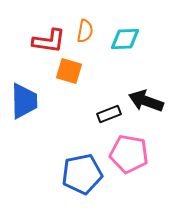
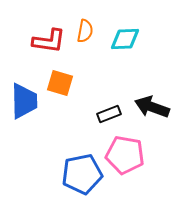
orange square: moved 9 px left, 12 px down
black arrow: moved 6 px right, 6 px down
pink pentagon: moved 4 px left, 1 px down
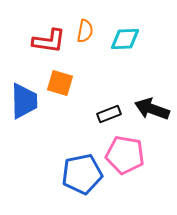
black arrow: moved 2 px down
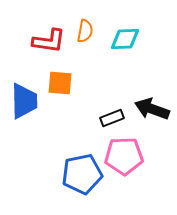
orange square: rotated 12 degrees counterclockwise
black rectangle: moved 3 px right, 4 px down
pink pentagon: moved 1 px left, 1 px down; rotated 12 degrees counterclockwise
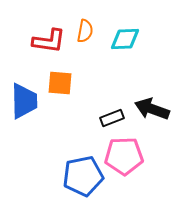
blue pentagon: moved 1 px right, 2 px down
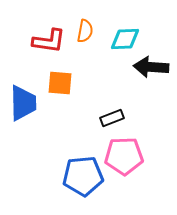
blue trapezoid: moved 1 px left, 2 px down
black arrow: moved 1 px left, 42 px up; rotated 16 degrees counterclockwise
blue pentagon: rotated 6 degrees clockwise
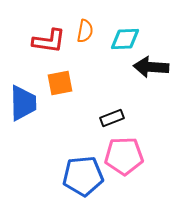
orange square: rotated 16 degrees counterclockwise
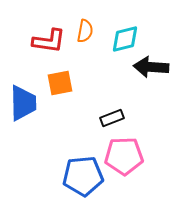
cyan diamond: rotated 12 degrees counterclockwise
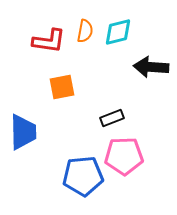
cyan diamond: moved 7 px left, 7 px up
orange square: moved 2 px right, 4 px down
blue trapezoid: moved 29 px down
